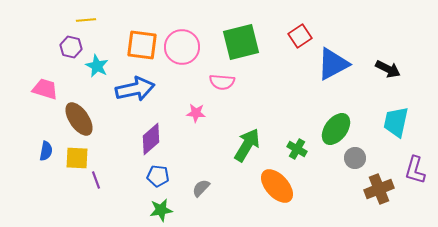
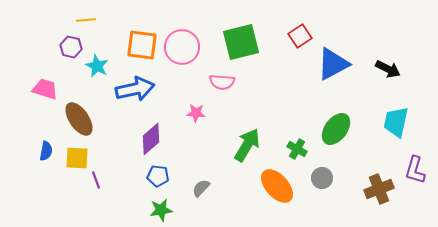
gray circle: moved 33 px left, 20 px down
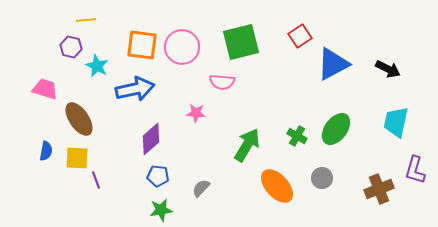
green cross: moved 13 px up
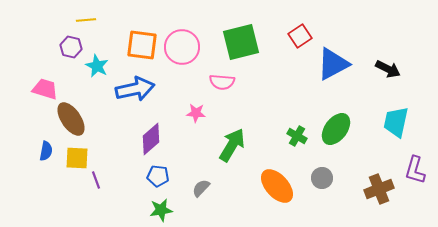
brown ellipse: moved 8 px left
green arrow: moved 15 px left
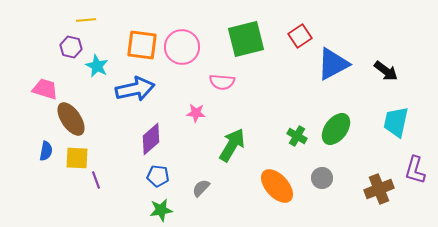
green square: moved 5 px right, 3 px up
black arrow: moved 2 px left, 2 px down; rotated 10 degrees clockwise
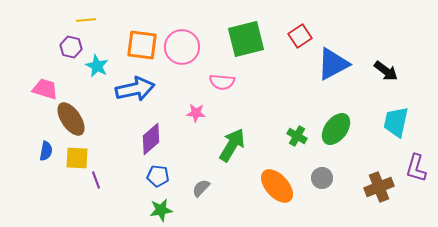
purple L-shape: moved 1 px right, 2 px up
brown cross: moved 2 px up
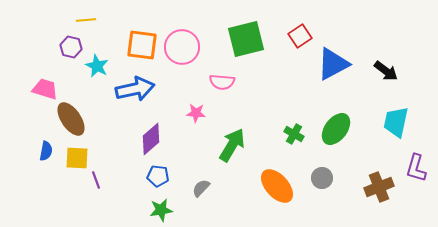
green cross: moved 3 px left, 2 px up
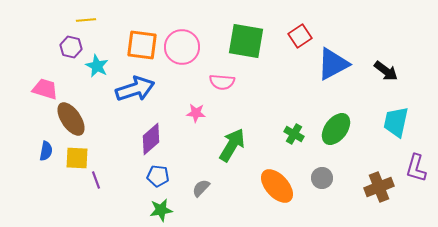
green square: moved 2 px down; rotated 24 degrees clockwise
blue arrow: rotated 6 degrees counterclockwise
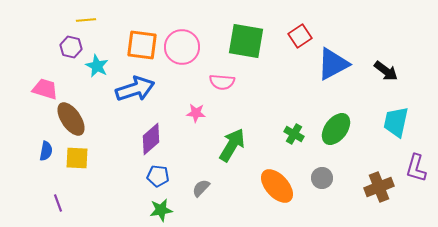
purple line: moved 38 px left, 23 px down
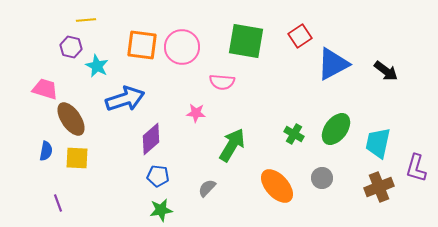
blue arrow: moved 10 px left, 10 px down
cyan trapezoid: moved 18 px left, 21 px down
gray semicircle: moved 6 px right
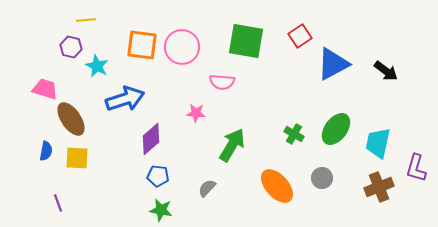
green star: rotated 20 degrees clockwise
